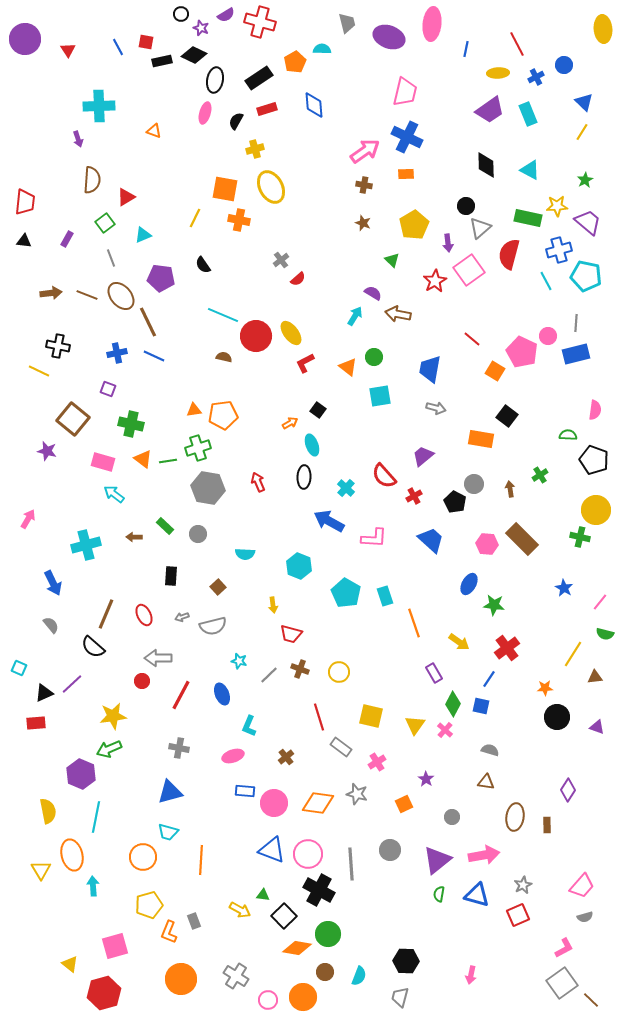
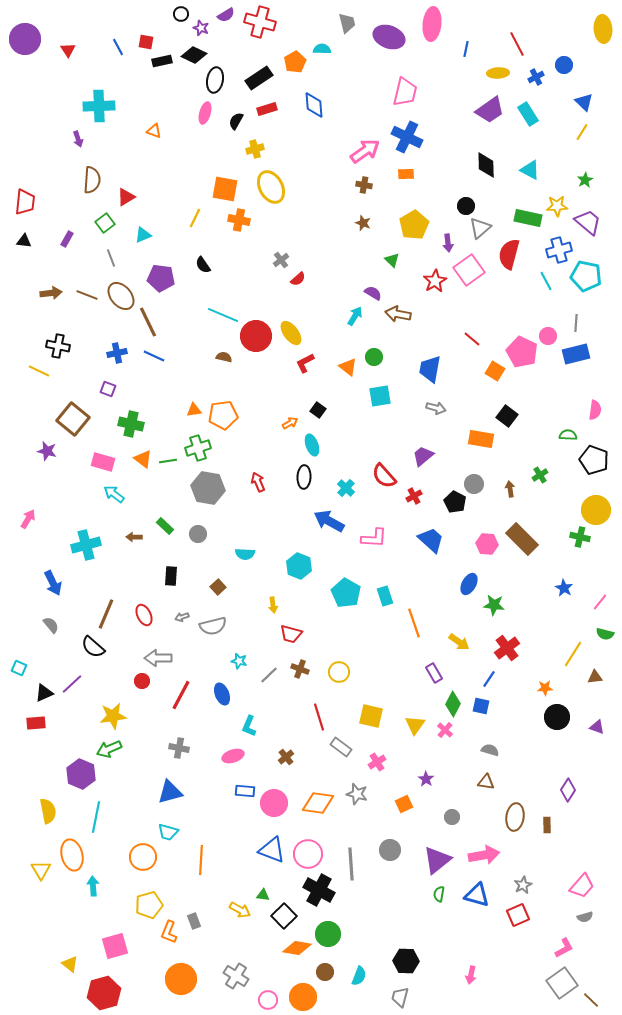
cyan rectangle at (528, 114): rotated 10 degrees counterclockwise
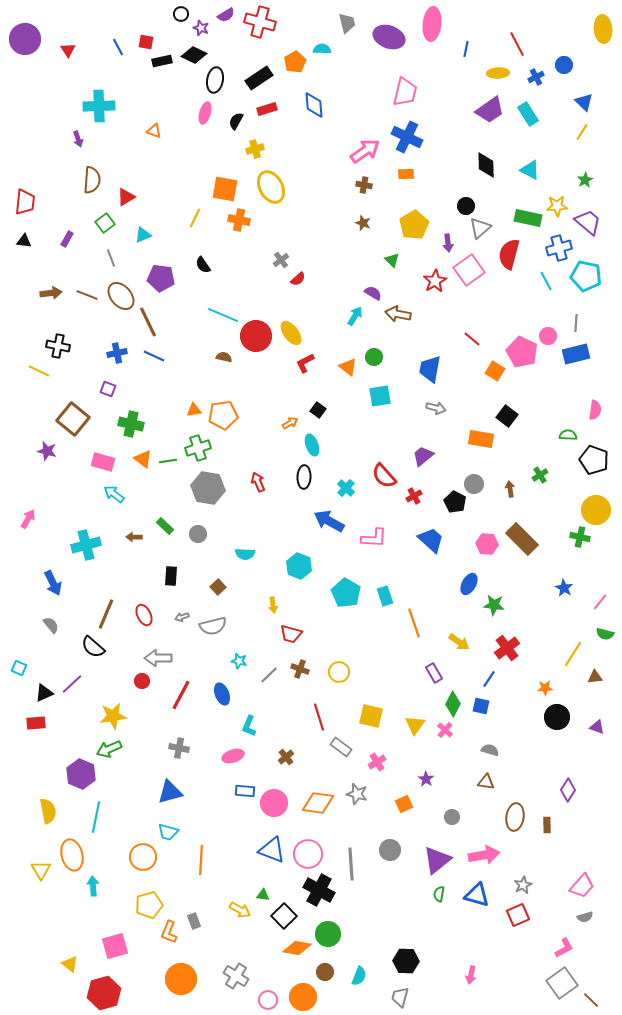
blue cross at (559, 250): moved 2 px up
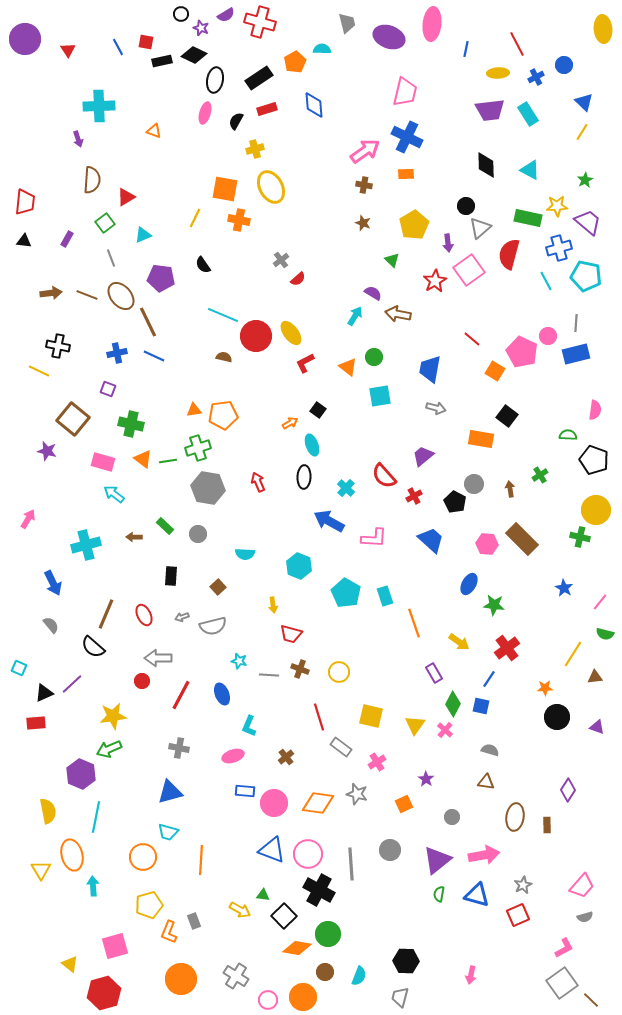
purple trapezoid at (490, 110): rotated 28 degrees clockwise
gray line at (269, 675): rotated 48 degrees clockwise
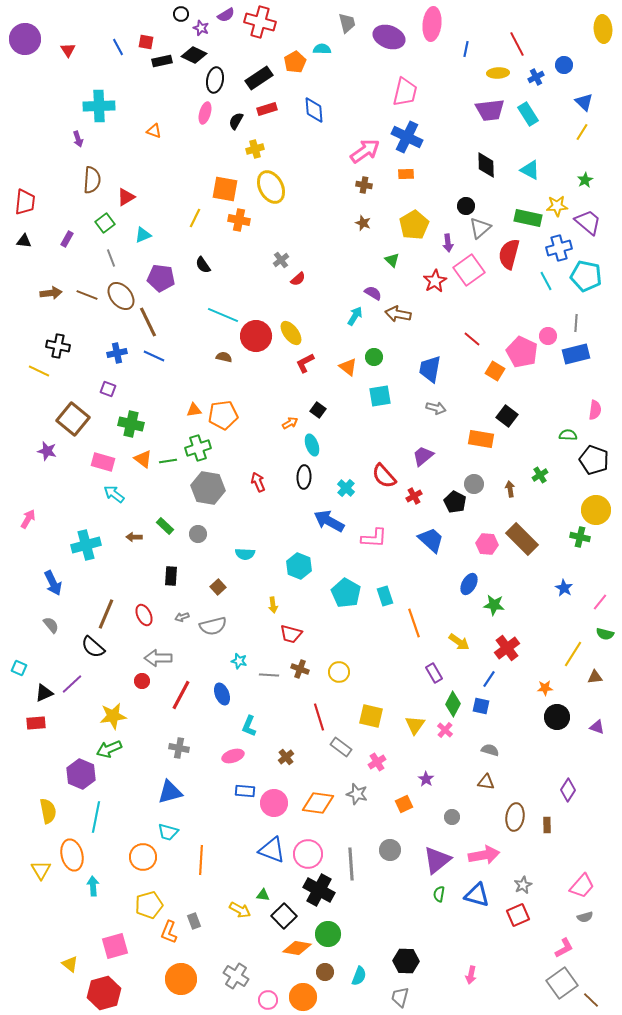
blue diamond at (314, 105): moved 5 px down
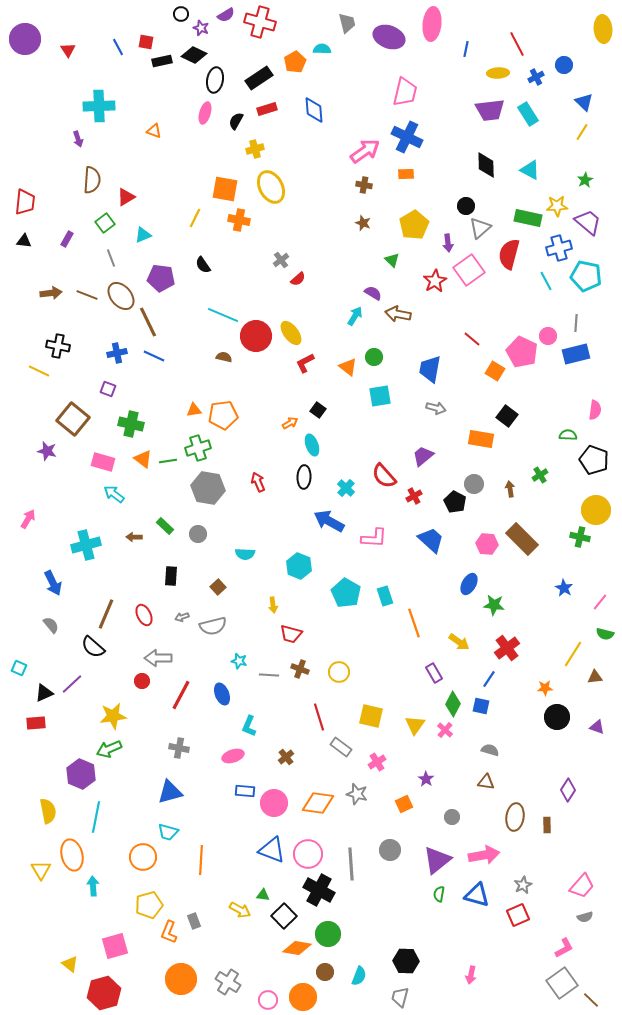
gray cross at (236, 976): moved 8 px left, 6 px down
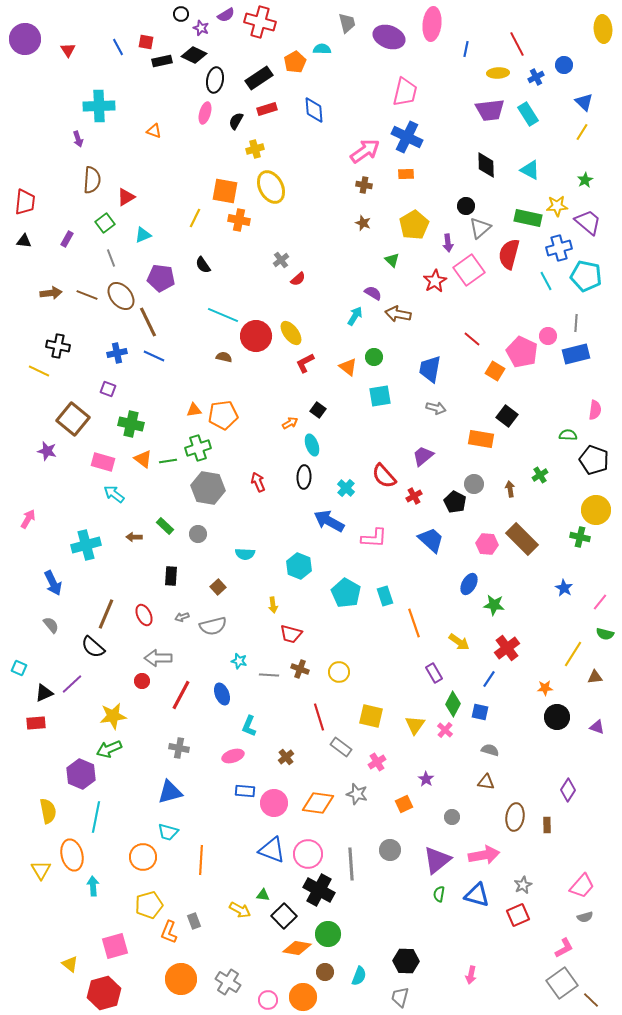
orange square at (225, 189): moved 2 px down
blue square at (481, 706): moved 1 px left, 6 px down
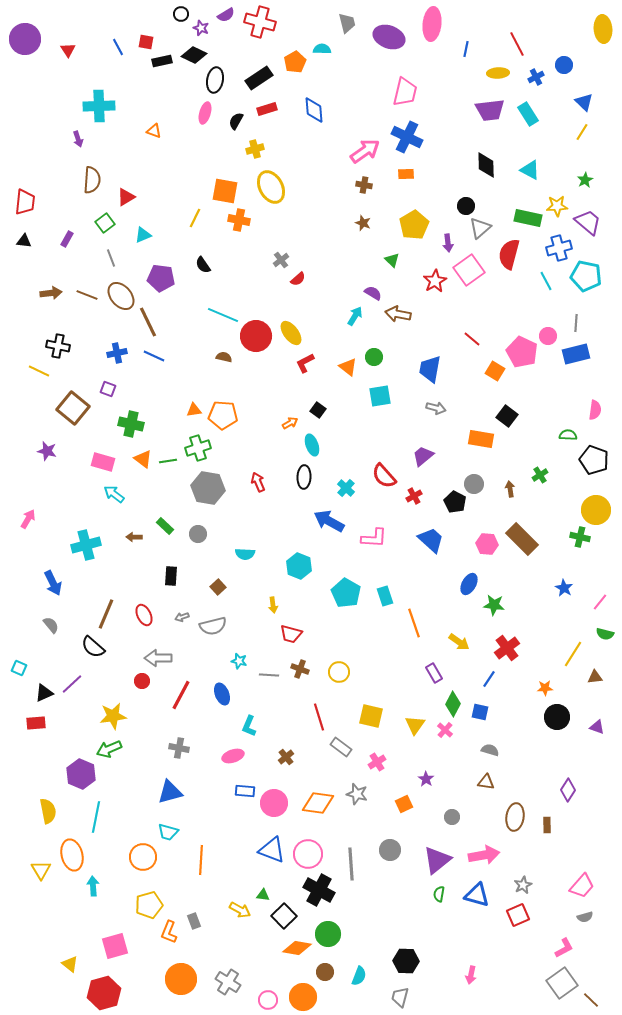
orange pentagon at (223, 415): rotated 12 degrees clockwise
brown square at (73, 419): moved 11 px up
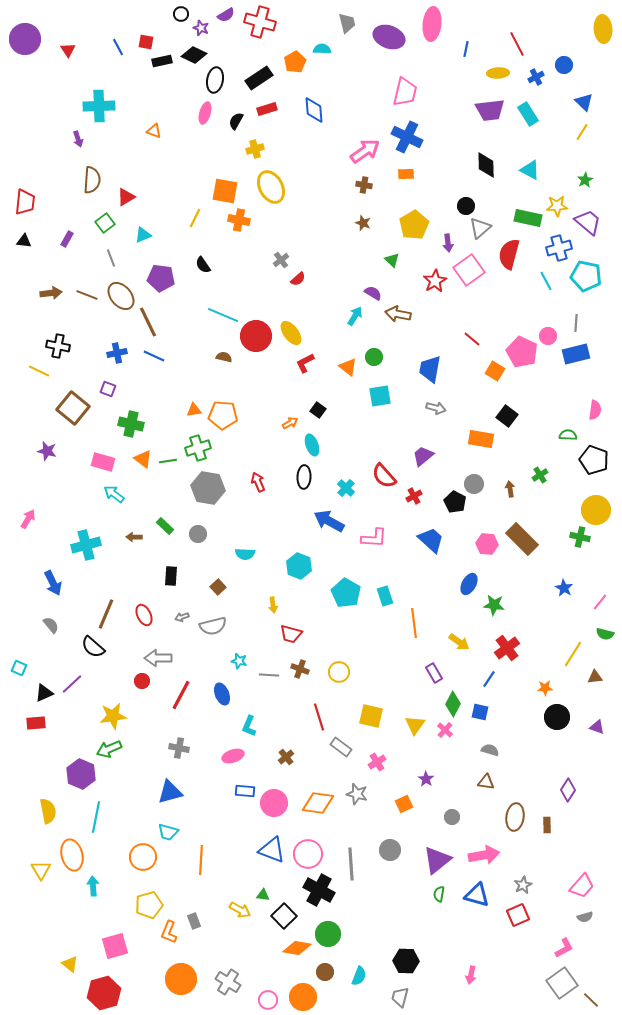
orange line at (414, 623): rotated 12 degrees clockwise
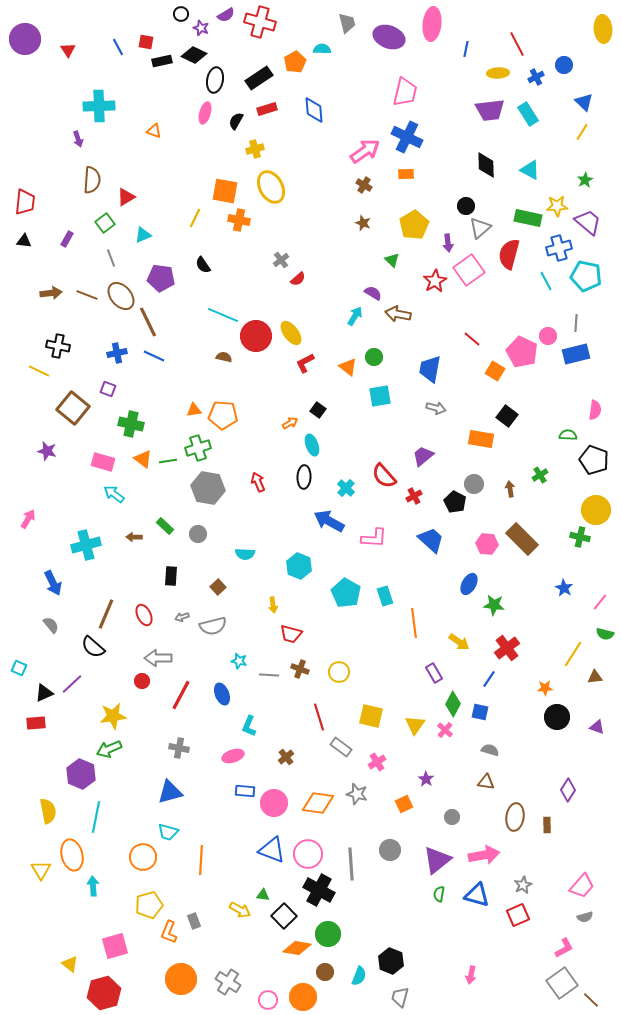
brown cross at (364, 185): rotated 21 degrees clockwise
black hexagon at (406, 961): moved 15 px left; rotated 20 degrees clockwise
